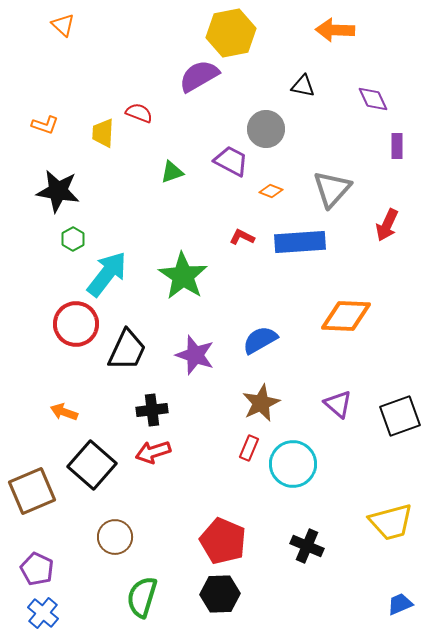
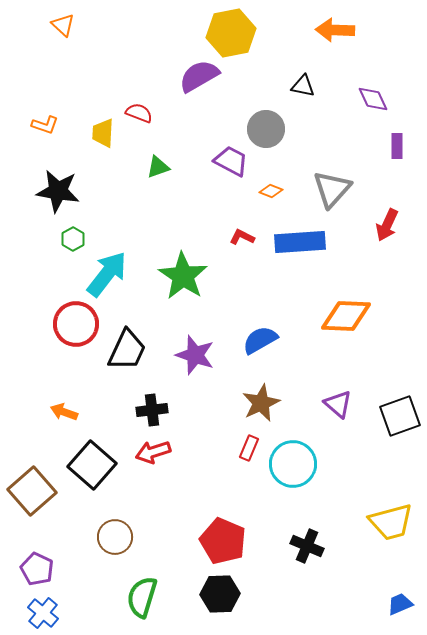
green triangle at (172, 172): moved 14 px left, 5 px up
brown square at (32, 491): rotated 18 degrees counterclockwise
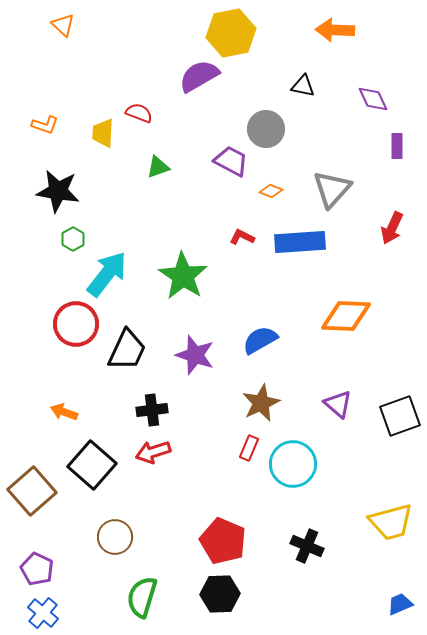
red arrow at (387, 225): moved 5 px right, 3 px down
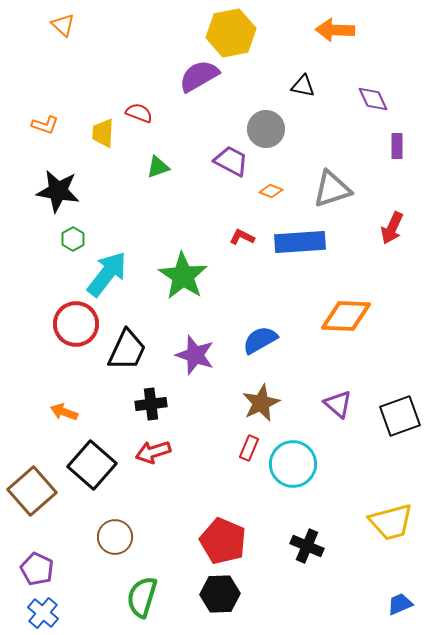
gray triangle at (332, 189): rotated 30 degrees clockwise
black cross at (152, 410): moved 1 px left, 6 px up
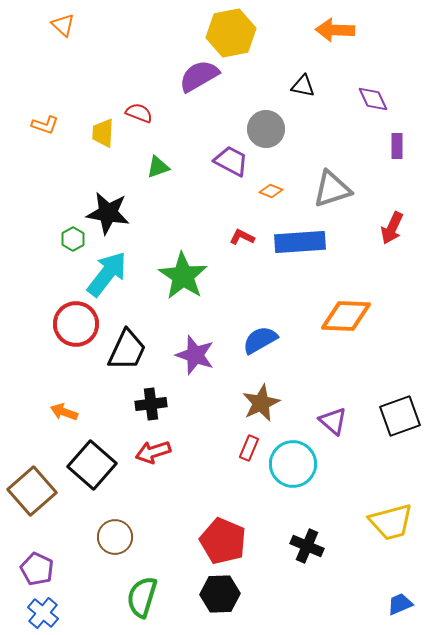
black star at (58, 191): moved 50 px right, 22 px down
purple triangle at (338, 404): moved 5 px left, 17 px down
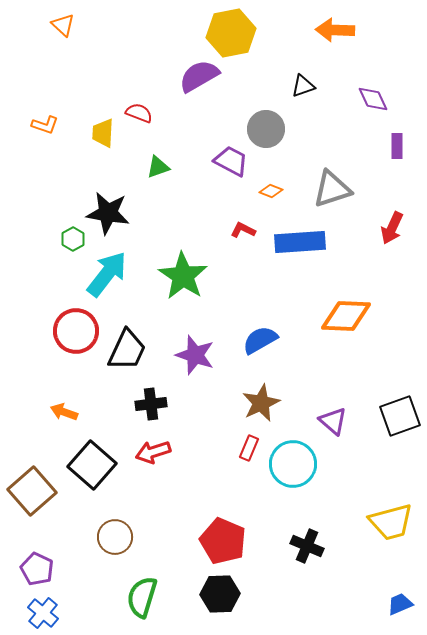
black triangle at (303, 86): rotated 30 degrees counterclockwise
red L-shape at (242, 237): moved 1 px right, 7 px up
red circle at (76, 324): moved 7 px down
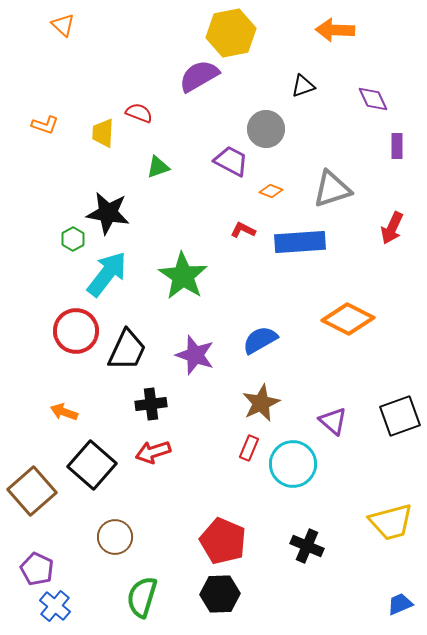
orange diamond at (346, 316): moved 2 px right, 3 px down; rotated 24 degrees clockwise
blue cross at (43, 613): moved 12 px right, 7 px up
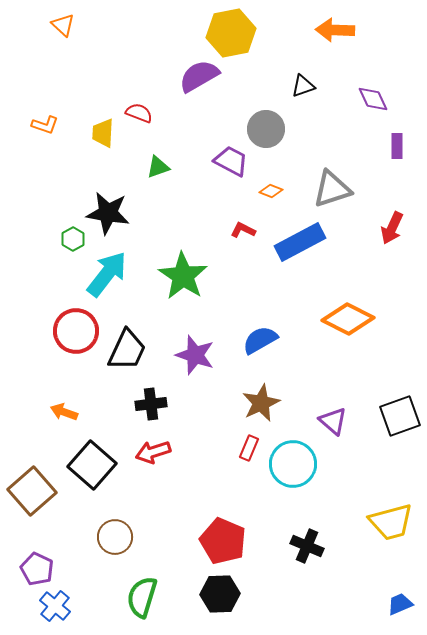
blue rectangle at (300, 242): rotated 24 degrees counterclockwise
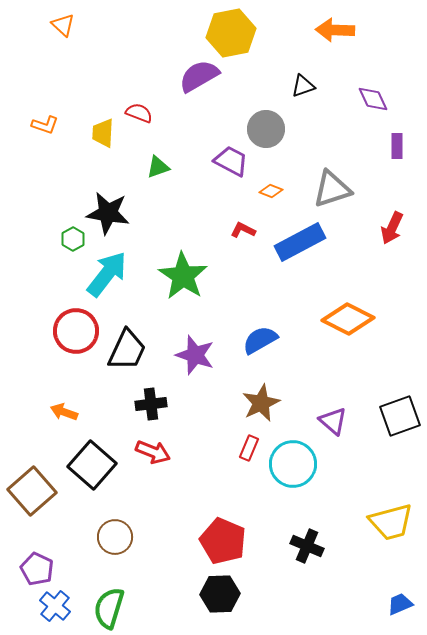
red arrow at (153, 452): rotated 140 degrees counterclockwise
green semicircle at (142, 597): moved 33 px left, 11 px down
